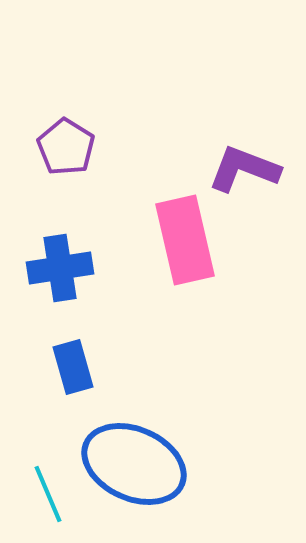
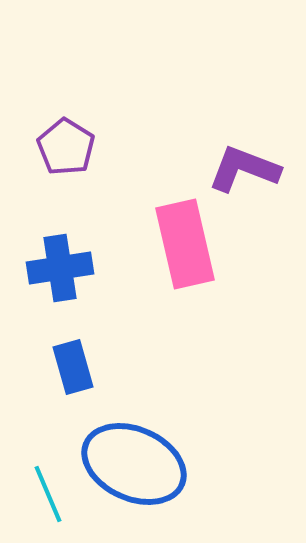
pink rectangle: moved 4 px down
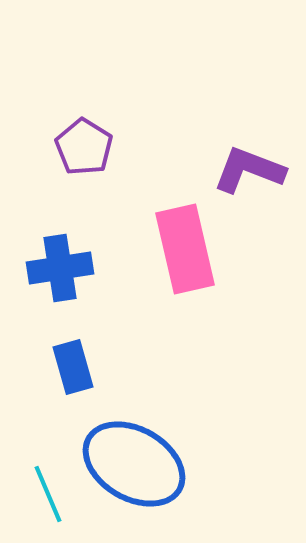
purple pentagon: moved 18 px right
purple L-shape: moved 5 px right, 1 px down
pink rectangle: moved 5 px down
blue ellipse: rotated 6 degrees clockwise
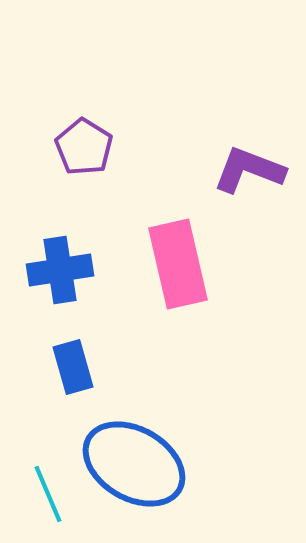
pink rectangle: moved 7 px left, 15 px down
blue cross: moved 2 px down
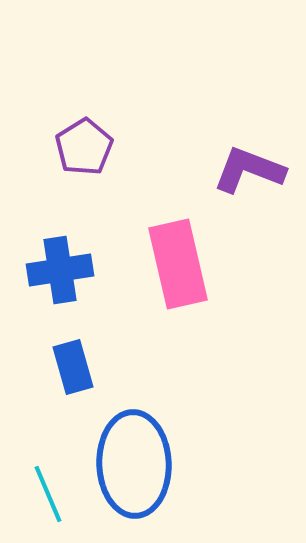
purple pentagon: rotated 8 degrees clockwise
blue ellipse: rotated 58 degrees clockwise
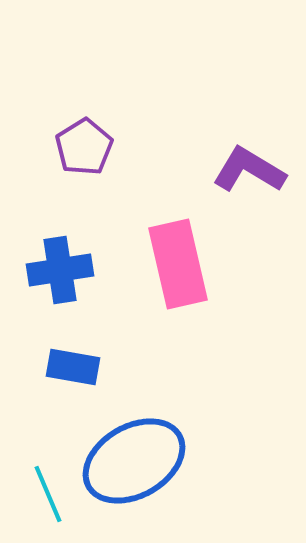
purple L-shape: rotated 10 degrees clockwise
blue rectangle: rotated 64 degrees counterclockwise
blue ellipse: moved 3 px up; rotated 62 degrees clockwise
